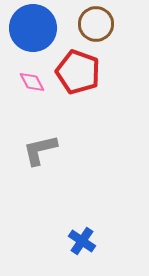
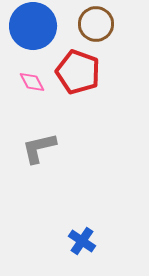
blue circle: moved 2 px up
gray L-shape: moved 1 px left, 2 px up
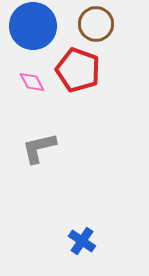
red pentagon: moved 2 px up
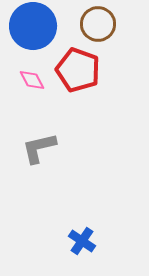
brown circle: moved 2 px right
pink diamond: moved 2 px up
